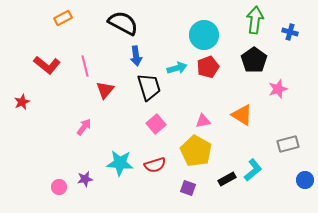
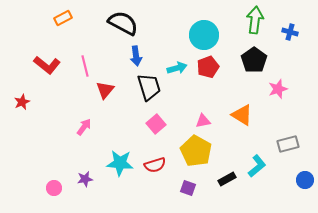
cyan L-shape: moved 4 px right, 4 px up
pink circle: moved 5 px left, 1 px down
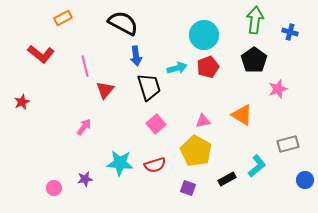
red L-shape: moved 6 px left, 11 px up
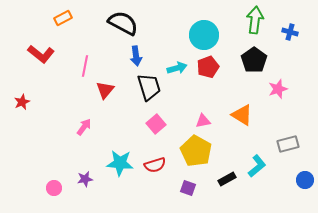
pink line: rotated 25 degrees clockwise
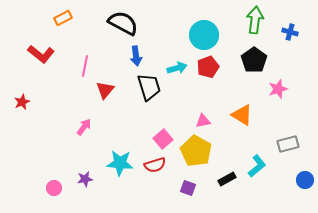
pink square: moved 7 px right, 15 px down
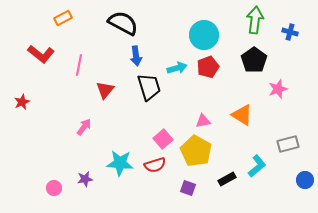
pink line: moved 6 px left, 1 px up
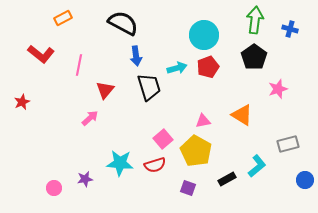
blue cross: moved 3 px up
black pentagon: moved 3 px up
pink arrow: moved 6 px right, 9 px up; rotated 12 degrees clockwise
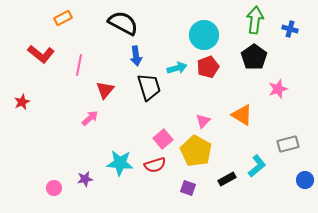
pink triangle: rotated 35 degrees counterclockwise
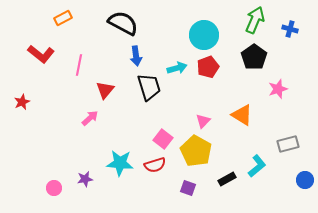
green arrow: rotated 16 degrees clockwise
pink square: rotated 12 degrees counterclockwise
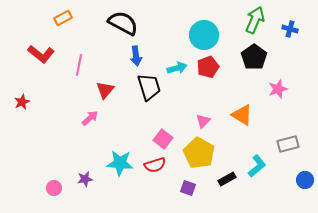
yellow pentagon: moved 3 px right, 2 px down
